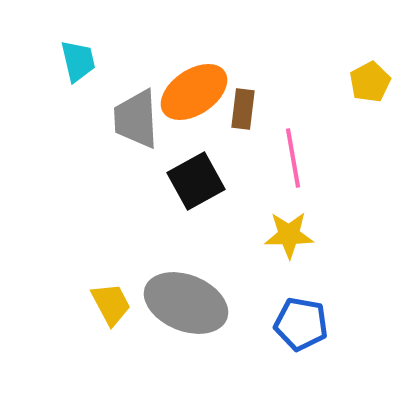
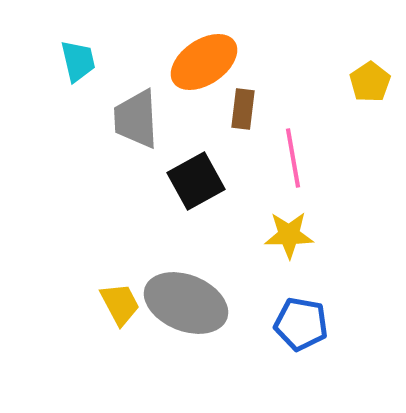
yellow pentagon: rotated 6 degrees counterclockwise
orange ellipse: moved 10 px right, 30 px up
yellow trapezoid: moved 9 px right
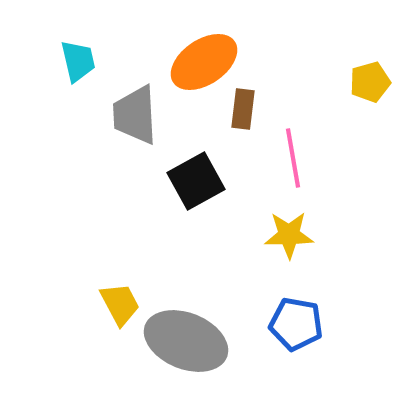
yellow pentagon: rotated 18 degrees clockwise
gray trapezoid: moved 1 px left, 4 px up
gray ellipse: moved 38 px down
blue pentagon: moved 5 px left
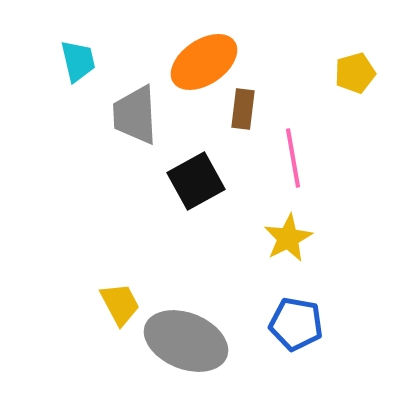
yellow pentagon: moved 15 px left, 9 px up
yellow star: moved 1 px left, 3 px down; rotated 27 degrees counterclockwise
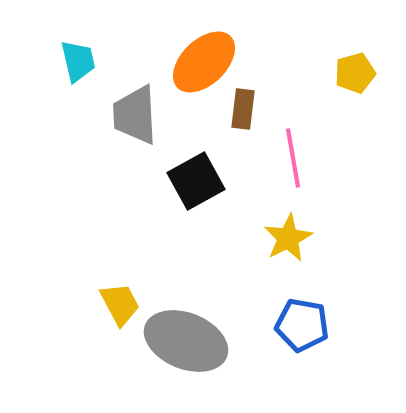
orange ellipse: rotated 10 degrees counterclockwise
blue pentagon: moved 6 px right, 1 px down
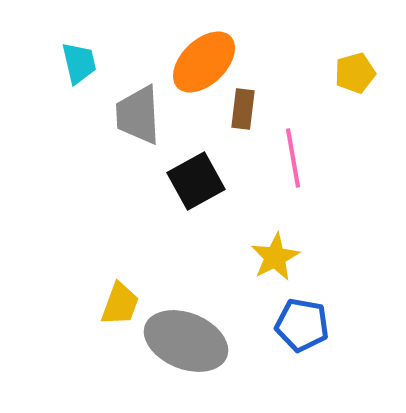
cyan trapezoid: moved 1 px right, 2 px down
gray trapezoid: moved 3 px right
yellow star: moved 13 px left, 19 px down
yellow trapezoid: rotated 48 degrees clockwise
